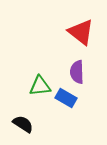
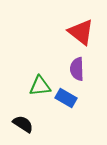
purple semicircle: moved 3 px up
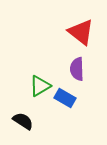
green triangle: rotated 25 degrees counterclockwise
blue rectangle: moved 1 px left
black semicircle: moved 3 px up
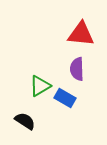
red triangle: moved 2 px down; rotated 32 degrees counterclockwise
black semicircle: moved 2 px right
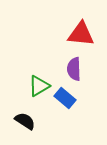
purple semicircle: moved 3 px left
green triangle: moved 1 px left
blue rectangle: rotated 10 degrees clockwise
